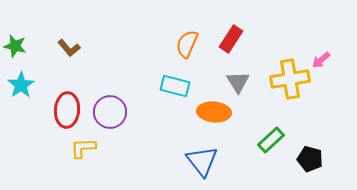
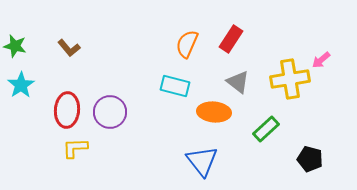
gray triangle: rotated 20 degrees counterclockwise
green rectangle: moved 5 px left, 11 px up
yellow L-shape: moved 8 px left
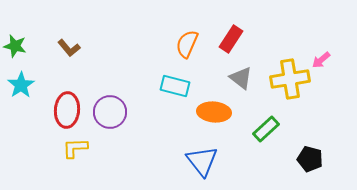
gray triangle: moved 3 px right, 4 px up
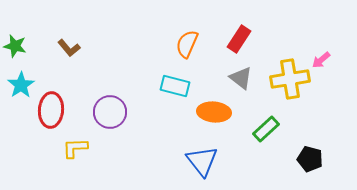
red rectangle: moved 8 px right
red ellipse: moved 16 px left
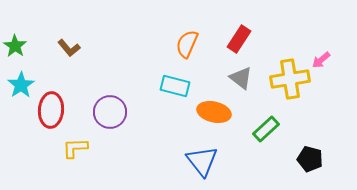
green star: rotated 20 degrees clockwise
orange ellipse: rotated 8 degrees clockwise
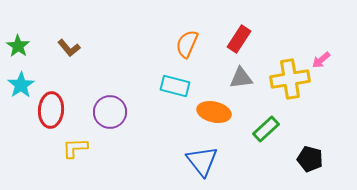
green star: moved 3 px right
gray triangle: rotated 45 degrees counterclockwise
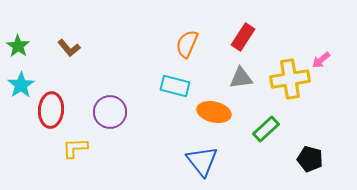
red rectangle: moved 4 px right, 2 px up
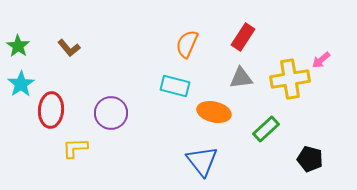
cyan star: moved 1 px up
purple circle: moved 1 px right, 1 px down
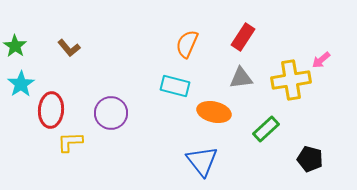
green star: moved 3 px left
yellow cross: moved 1 px right, 1 px down
yellow L-shape: moved 5 px left, 6 px up
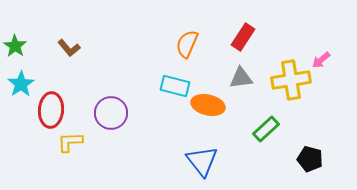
orange ellipse: moved 6 px left, 7 px up
